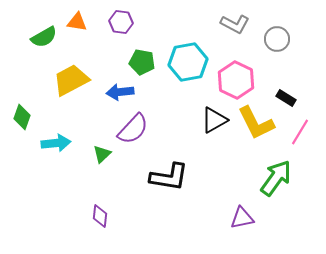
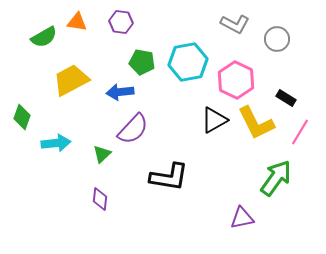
purple diamond: moved 17 px up
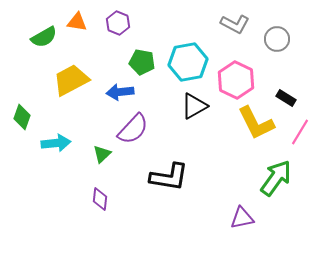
purple hexagon: moved 3 px left, 1 px down; rotated 15 degrees clockwise
black triangle: moved 20 px left, 14 px up
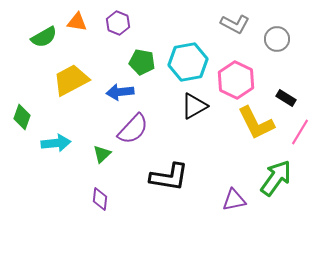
purple triangle: moved 8 px left, 18 px up
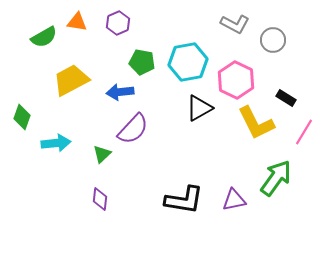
purple hexagon: rotated 15 degrees clockwise
gray circle: moved 4 px left, 1 px down
black triangle: moved 5 px right, 2 px down
pink line: moved 4 px right
black L-shape: moved 15 px right, 23 px down
